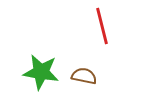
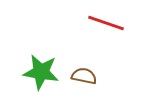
red line: moved 4 px right, 3 px up; rotated 57 degrees counterclockwise
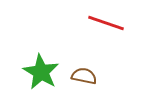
green star: rotated 21 degrees clockwise
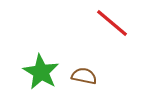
red line: moved 6 px right; rotated 21 degrees clockwise
